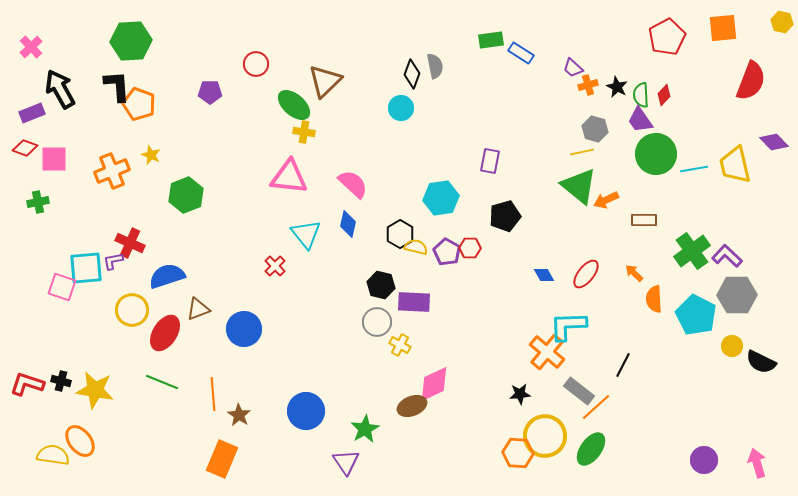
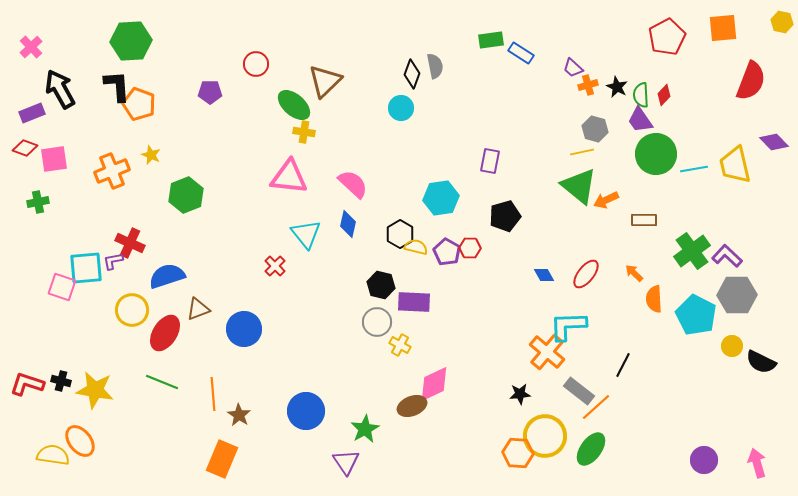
pink square at (54, 159): rotated 8 degrees counterclockwise
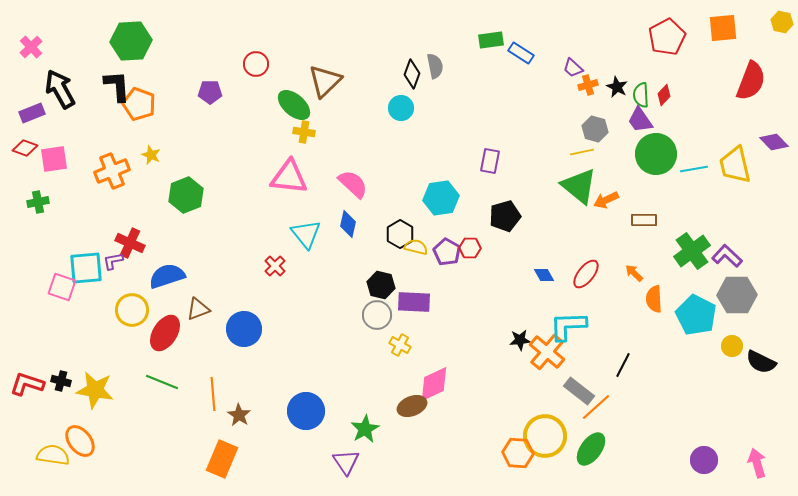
gray circle at (377, 322): moved 7 px up
black star at (520, 394): moved 54 px up
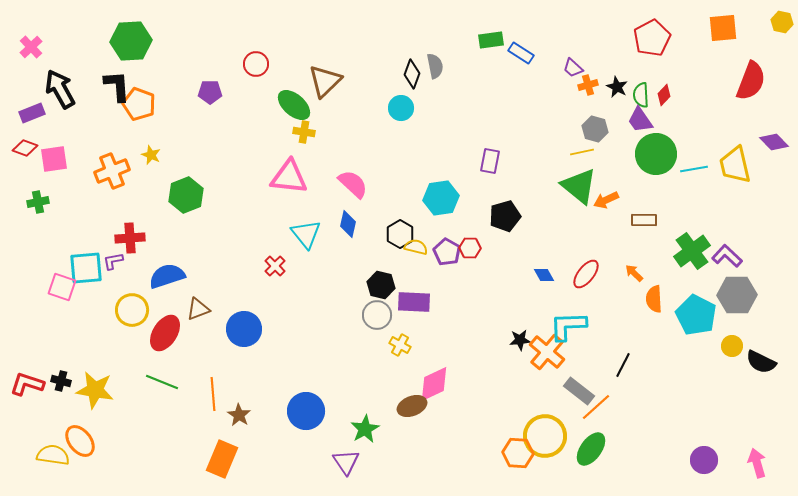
red pentagon at (667, 37): moved 15 px left, 1 px down
red cross at (130, 243): moved 5 px up; rotated 28 degrees counterclockwise
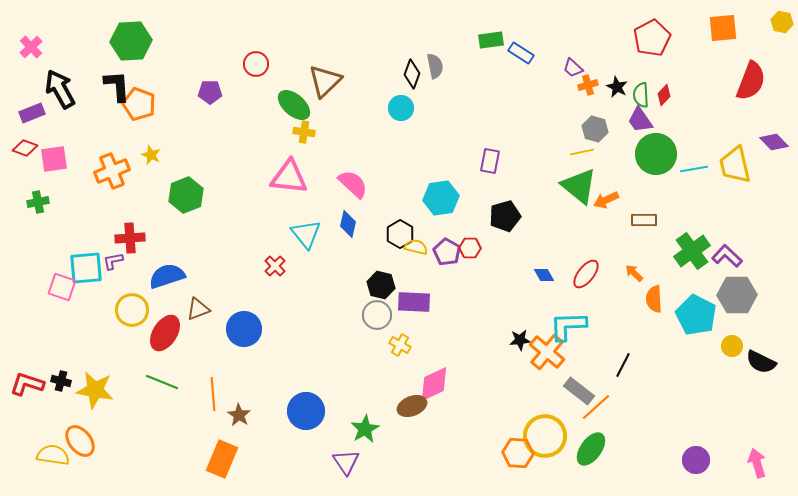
purple circle at (704, 460): moved 8 px left
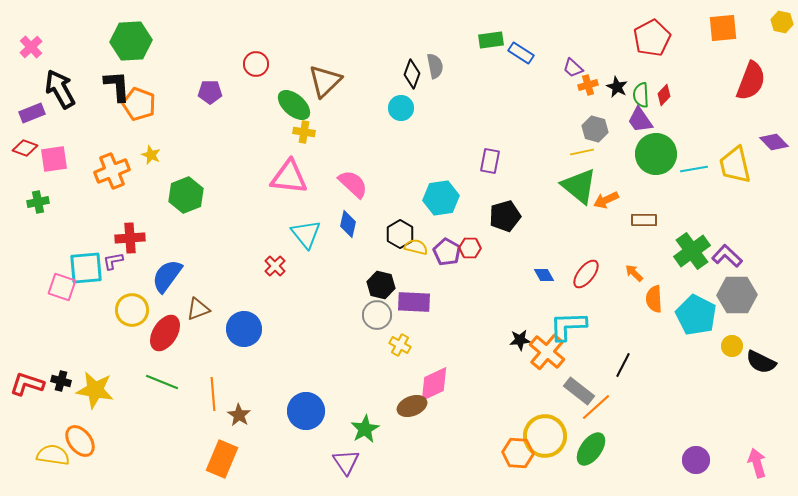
blue semicircle at (167, 276): rotated 36 degrees counterclockwise
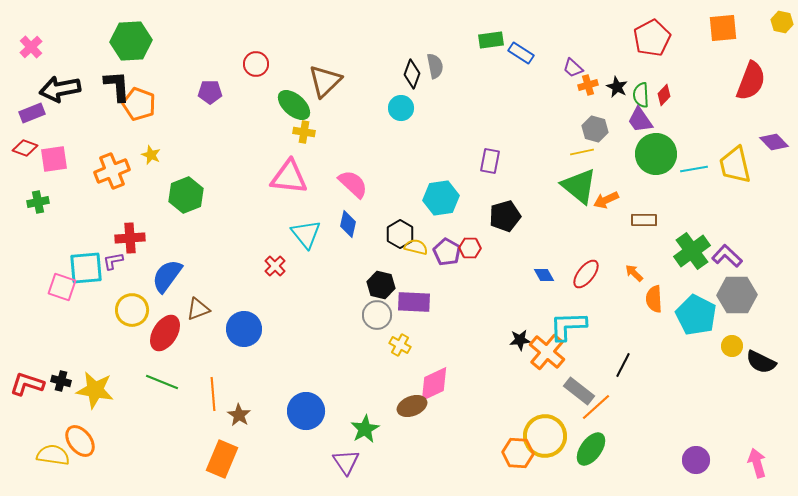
black arrow at (60, 89): rotated 72 degrees counterclockwise
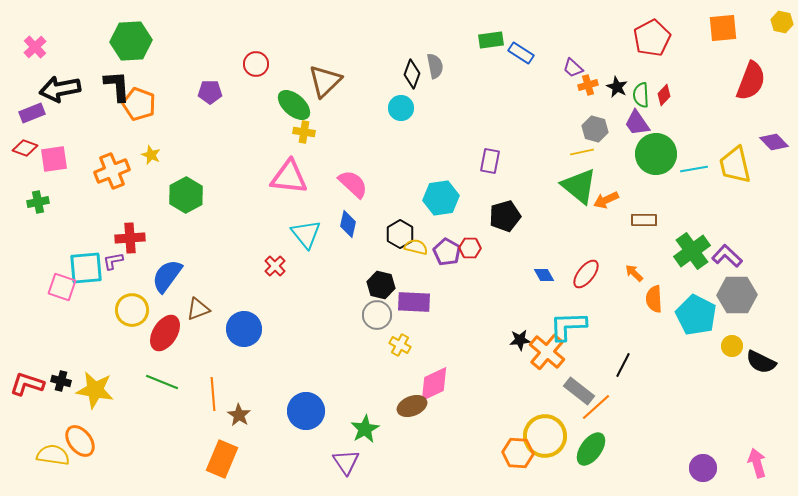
pink cross at (31, 47): moved 4 px right
purple trapezoid at (640, 120): moved 3 px left, 3 px down
green hexagon at (186, 195): rotated 8 degrees counterclockwise
purple circle at (696, 460): moved 7 px right, 8 px down
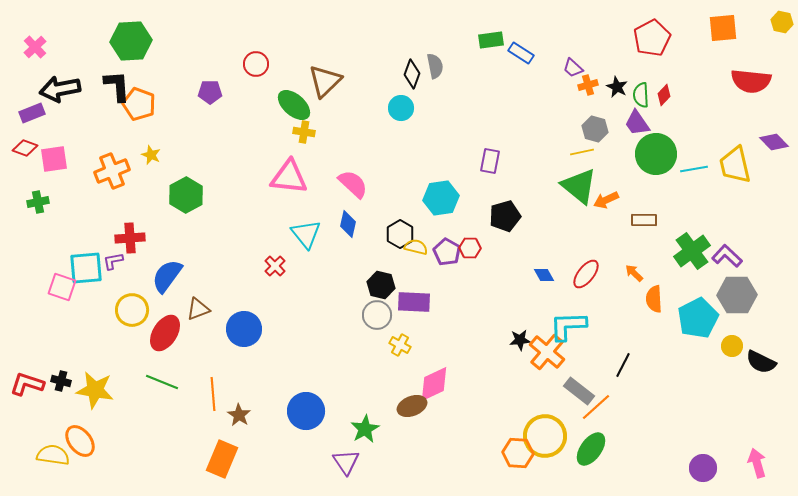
red semicircle at (751, 81): rotated 75 degrees clockwise
cyan pentagon at (696, 315): moved 2 px right, 3 px down; rotated 18 degrees clockwise
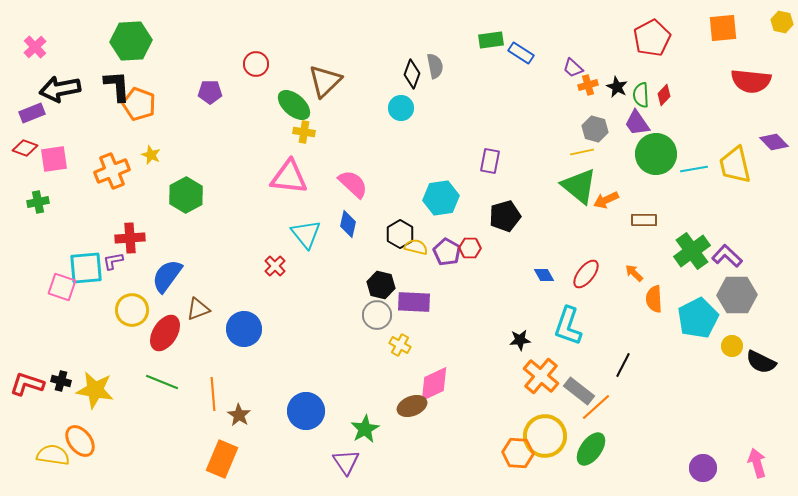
cyan L-shape at (568, 326): rotated 69 degrees counterclockwise
orange cross at (547, 352): moved 6 px left, 24 px down
